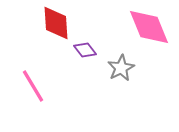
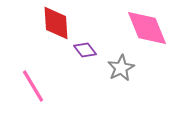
pink diamond: moved 2 px left, 1 px down
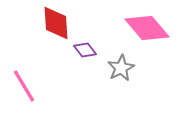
pink diamond: rotated 18 degrees counterclockwise
pink line: moved 9 px left
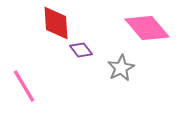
purple diamond: moved 4 px left
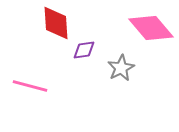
pink diamond: moved 4 px right
purple diamond: moved 3 px right; rotated 60 degrees counterclockwise
pink line: moved 6 px right; rotated 44 degrees counterclockwise
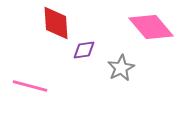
pink diamond: moved 1 px up
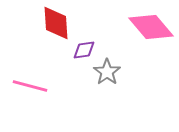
gray star: moved 14 px left, 4 px down; rotated 8 degrees counterclockwise
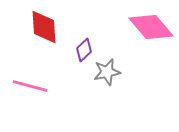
red diamond: moved 12 px left, 4 px down
purple diamond: rotated 35 degrees counterclockwise
gray star: rotated 24 degrees clockwise
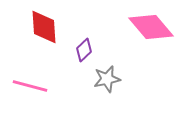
gray star: moved 7 px down
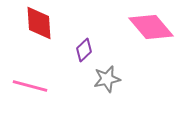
red diamond: moved 5 px left, 4 px up
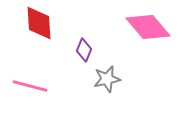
pink diamond: moved 3 px left
purple diamond: rotated 25 degrees counterclockwise
